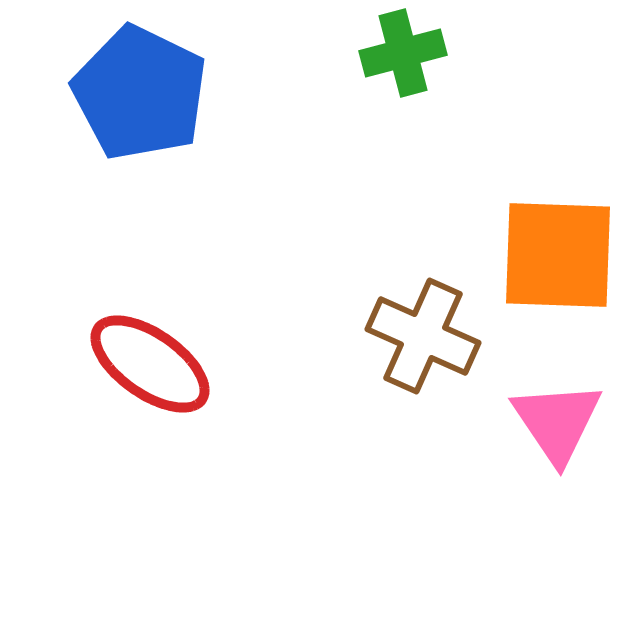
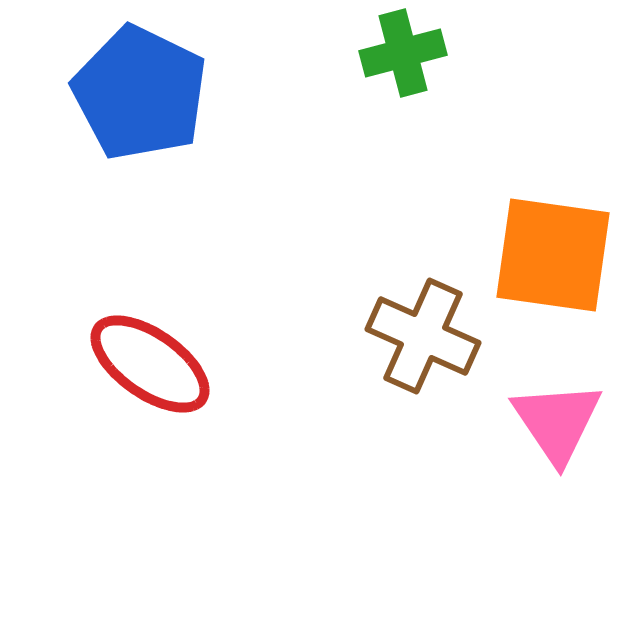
orange square: moved 5 px left; rotated 6 degrees clockwise
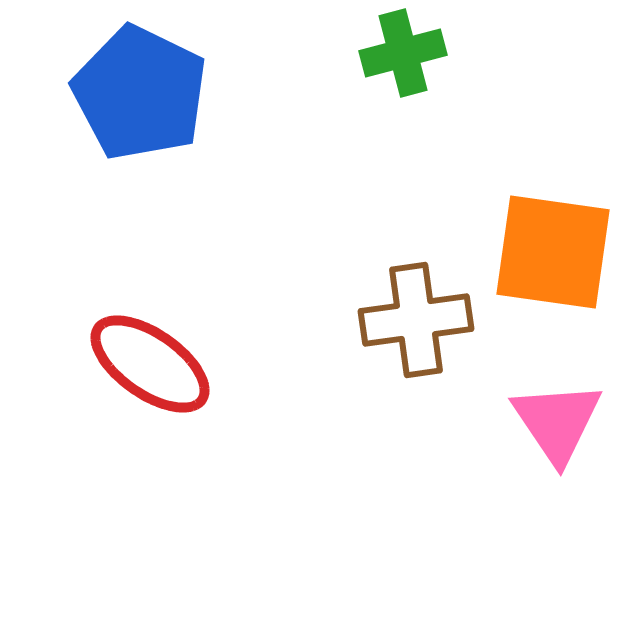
orange square: moved 3 px up
brown cross: moved 7 px left, 16 px up; rotated 32 degrees counterclockwise
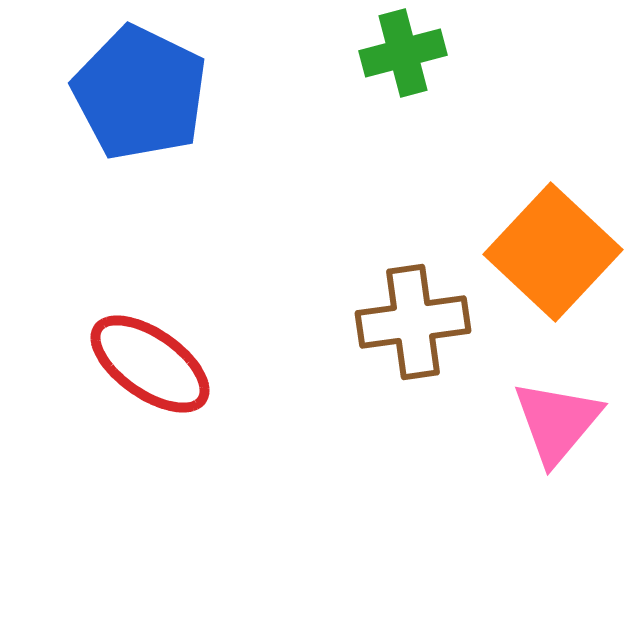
orange square: rotated 35 degrees clockwise
brown cross: moved 3 px left, 2 px down
pink triangle: rotated 14 degrees clockwise
